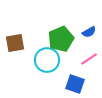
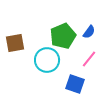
blue semicircle: rotated 24 degrees counterclockwise
green pentagon: moved 2 px right, 3 px up
pink line: rotated 18 degrees counterclockwise
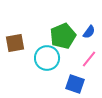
cyan circle: moved 2 px up
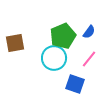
cyan circle: moved 7 px right
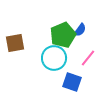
blue semicircle: moved 9 px left, 2 px up
green pentagon: moved 1 px up
pink line: moved 1 px left, 1 px up
blue square: moved 3 px left, 2 px up
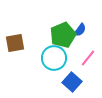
blue square: rotated 24 degrees clockwise
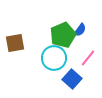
blue square: moved 3 px up
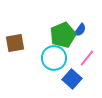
pink line: moved 1 px left
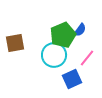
cyan circle: moved 3 px up
blue square: rotated 24 degrees clockwise
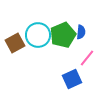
blue semicircle: moved 1 px right, 2 px down; rotated 32 degrees counterclockwise
brown square: rotated 18 degrees counterclockwise
cyan circle: moved 16 px left, 20 px up
